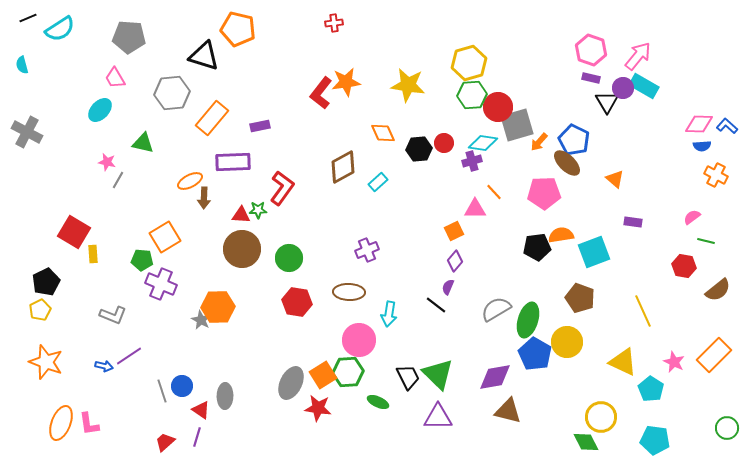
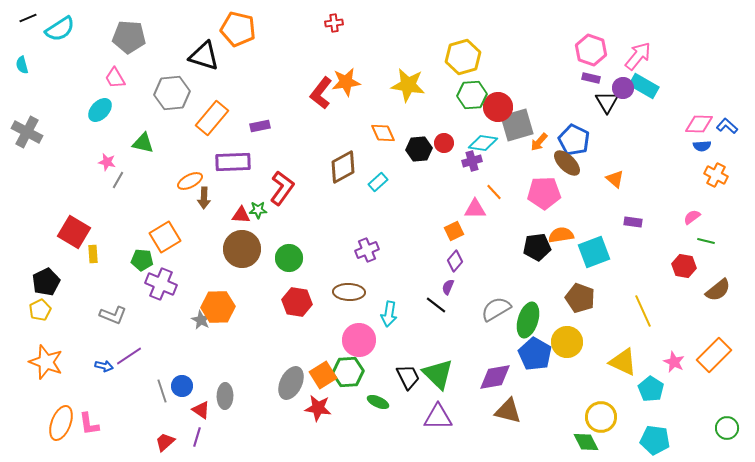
yellow hexagon at (469, 63): moved 6 px left, 6 px up
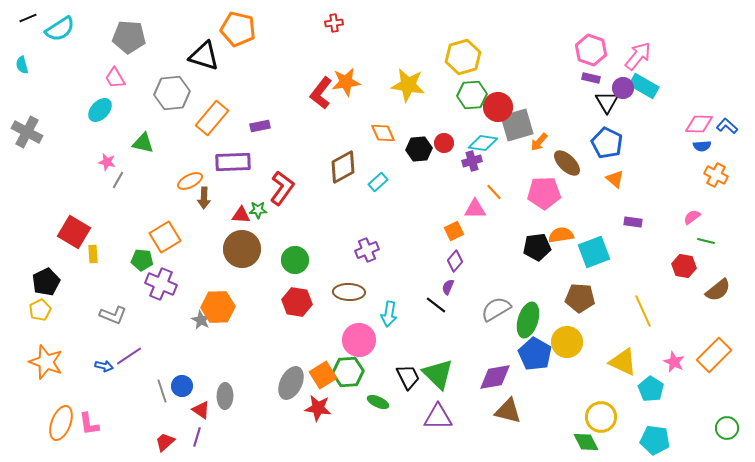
blue pentagon at (574, 140): moved 33 px right, 3 px down
green circle at (289, 258): moved 6 px right, 2 px down
brown pentagon at (580, 298): rotated 16 degrees counterclockwise
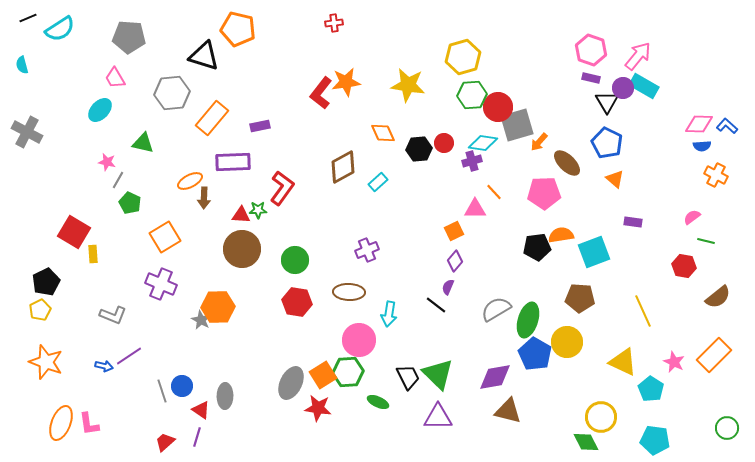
green pentagon at (142, 260): moved 12 px left, 57 px up; rotated 20 degrees clockwise
brown semicircle at (718, 290): moved 7 px down
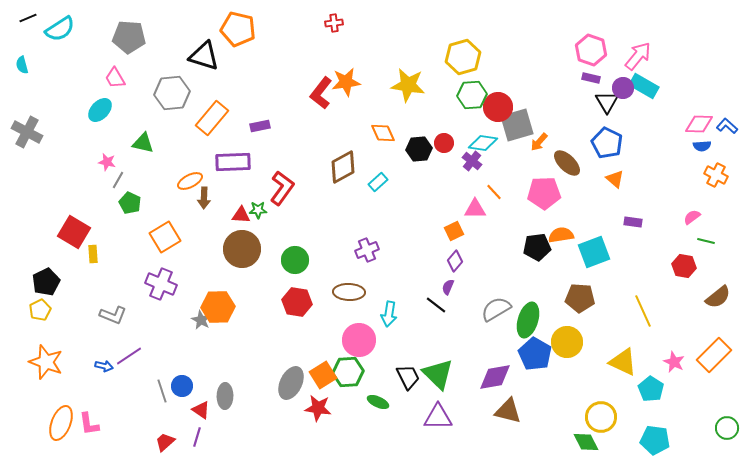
purple cross at (472, 161): rotated 36 degrees counterclockwise
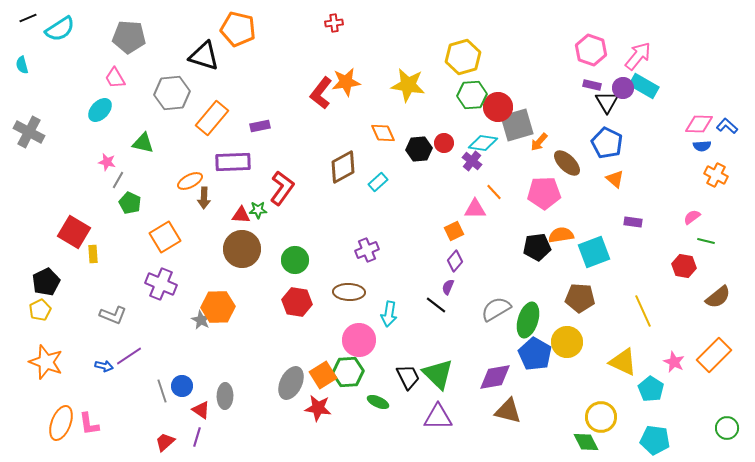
purple rectangle at (591, 78): moved 1 px right, 7 px down
gray cross at (27, 132): moved 2 px right
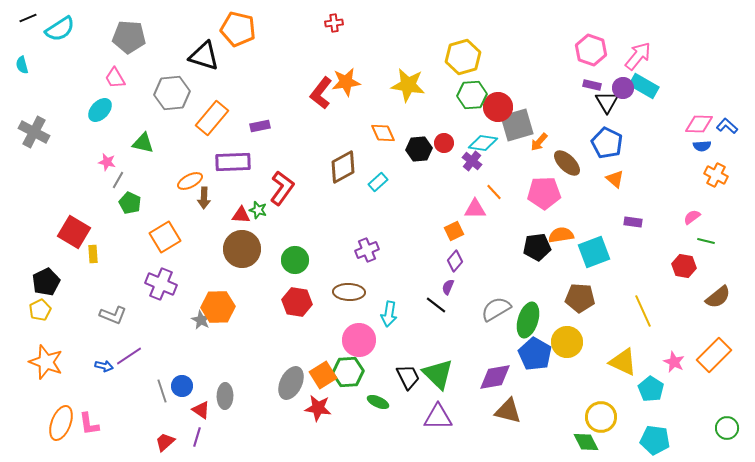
gray cross at (29, 132): moved 5 px right
green star at (258, 210): rotated 18 degrees clockwise
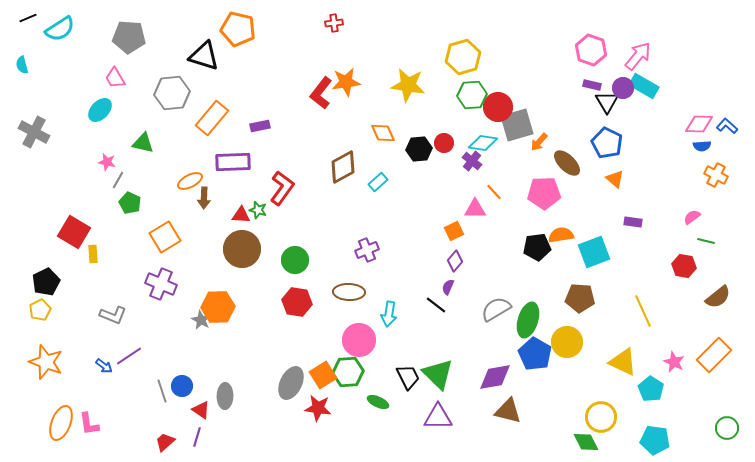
blue arrow at (104, 366): rotated 24 degrees clockwise
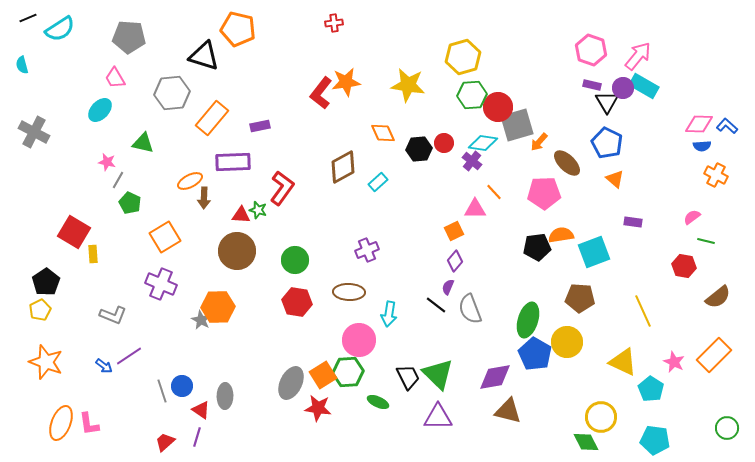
brown circle at (242, 249): moved 5 px left, 2 px down
black pentagon at (46, 282): rotated 8 degrees counterclockwise
gray semicircle at (496, 309): moved 26 px left; rotated 80 degrees counterclockwise
